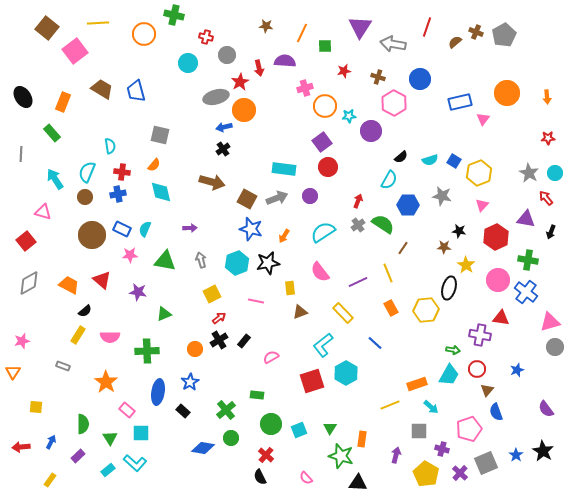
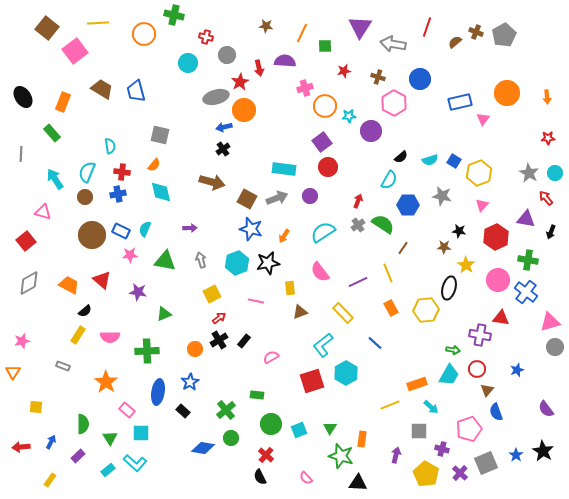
blue rectangle at (122, 229): moved 1 px left, 2 px down
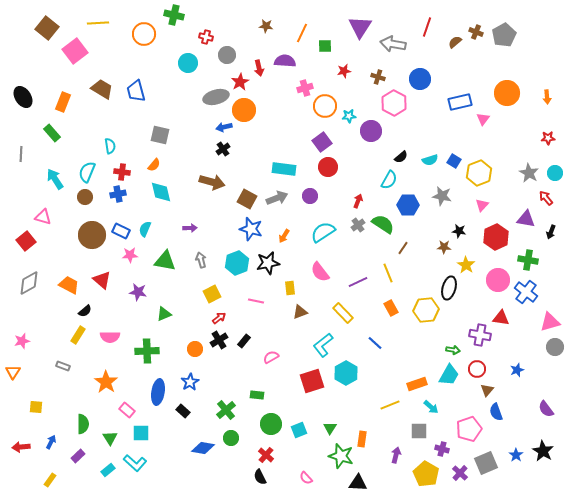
pink triangle at (43, 212): moved 5 px down
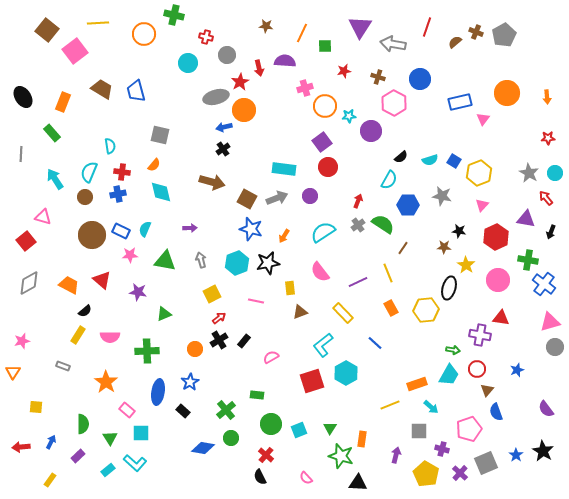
brown square at (47, 28): moved 2 px down
cyan semicircle at (87, 172): moved 2 px right
blue cross at (526, 292): moved 18 px right, 8 px up
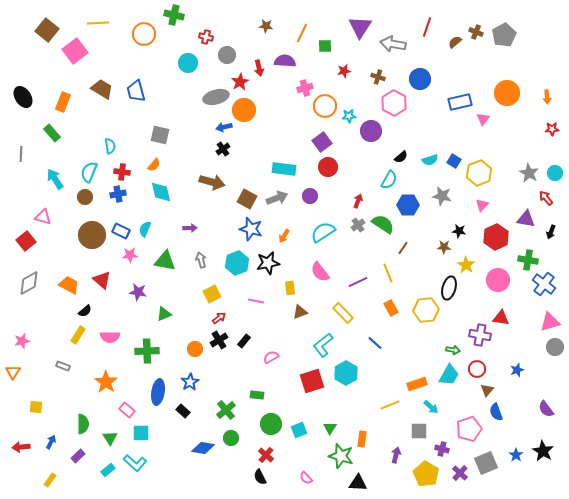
red star at (548, 138): moved 4 px right, 9 px up
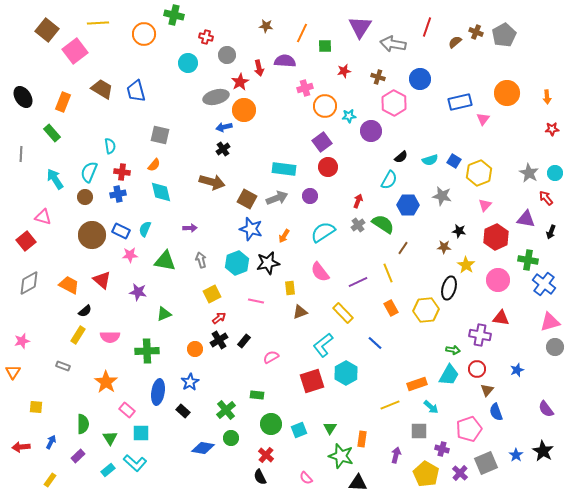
pink triangle at (482, 205): moved 3 px right
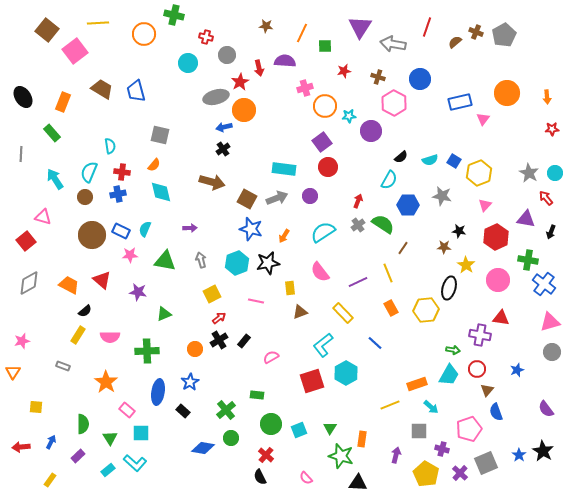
gray circle at (555, 347): moved 3 px left, 5 px down
blue star at (516, 455): moved 3 px right
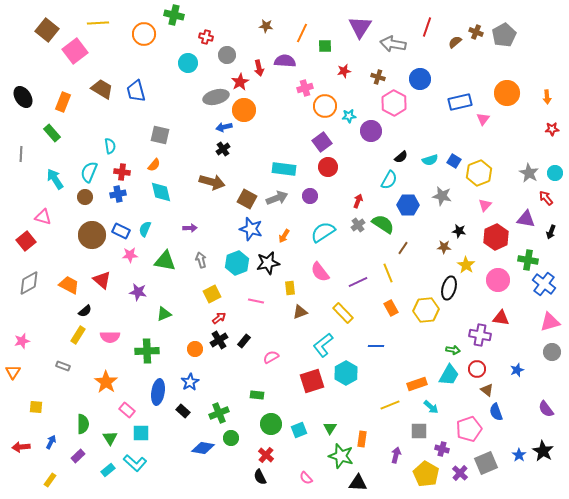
blue line at (375, 343): moved 1 px right, 3 px down; rotated 42 degrees counterclockwise
brown triangle at (487, 390): rotated 32 degrees counterclockwise
green cross at (226, 410): moved 7 px left, 3 px down; rotated 18 degrees clockwise
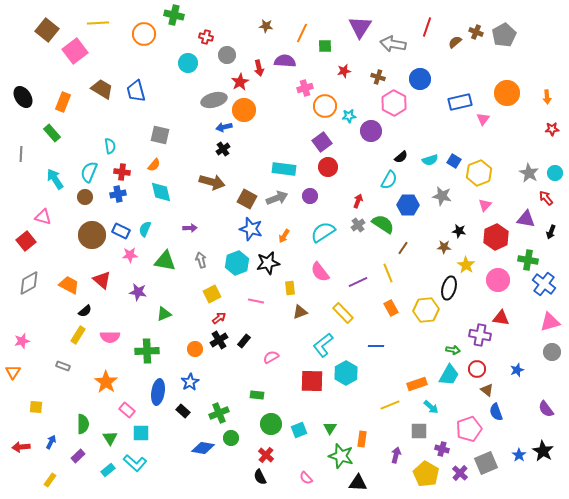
gray ellipse at (216, 97): moved 2 px left, 3 px down
red square at (312, 381): rotated 20 degrees clockwise
